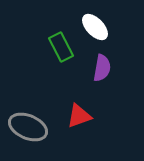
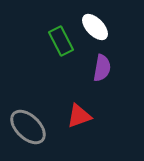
green rectangle: moved 6 px up
gray ellipse: rotated 21 degrees clockwise
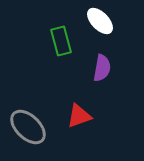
white ellipse: moved 5 px right, 6 px up
green rectangle: rotated 12 degrees clockwise
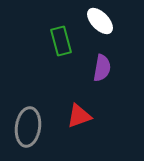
gray ellipse: rotated 54 degrees clockwise
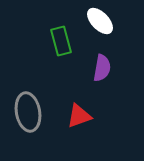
gray ellipse: moved 15 px up; rotated 18 degrees counterclockwise
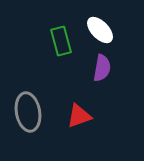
white ellipse: moved 9 px down
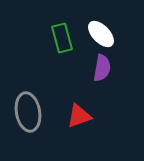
white ellipse: moved 1 px right, 4 px down
green rectangle: moved 1 px right, 3 px up
